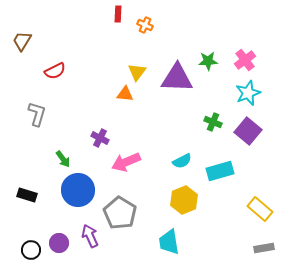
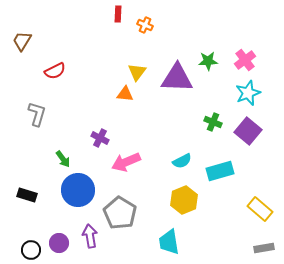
purple arrow: rotated 15 degrees clockwise
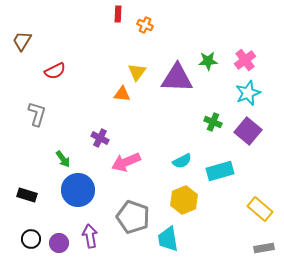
orange triangle: moved 3 px left
gray pentagon: moved 13 px right, 4 px down; rotated 12 degrees counterclockwise
cyan trapezoid: moved 1 px left, 3 px up
black circle: moved 11 px up
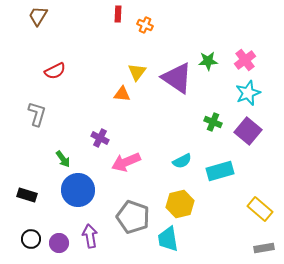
brown trapezoid: moved 16 px right, 25 px up
purple triangle: rotated 32 degrees clockwise
yellow hexagon: moved 4 px left, 4 px down; rotated 8 degrees clockwise
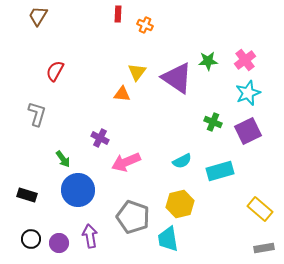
red semicircle: rotated 145 degrees clockwise
purple square: rotated 24 degrees clockwise
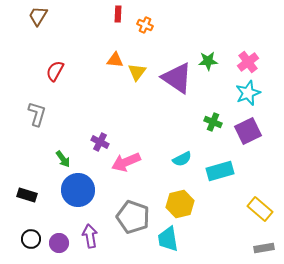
pink cross: moved 3 px right, 2 px down
orange triangle: moved 7 px left, 34 px up
purple cross: moved 4 px down
cyan semicircle: moved 2 px up
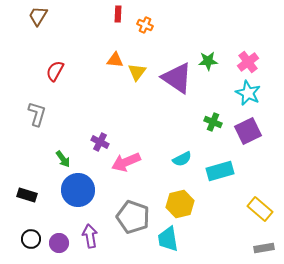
cyan star: rotated 25 degrees counterclockwise
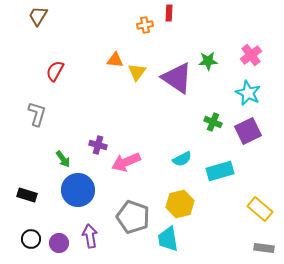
red rectangle: moved 51 px right, 1 px up
orange cross: rotated 35 degrees counterclockwise
pink cross: moved 3 px right, 7 px up
purple cross: moved 2 px left, 3 px down; rotated 12 degrees counterclockwise
gray rectangle: rotated 18 degrees clockwise
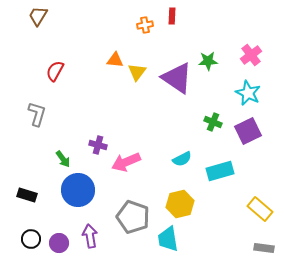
red rectangle: moved 3 px right, 3 px down
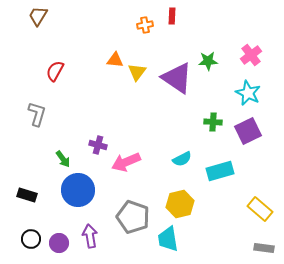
green cross: rotated 18 degrees counterclockwise
